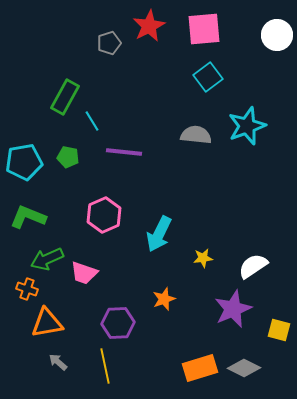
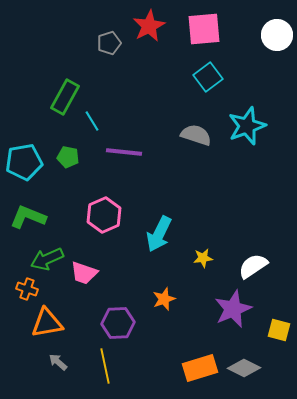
gray semicircle: rotated 12 degrees clockwise
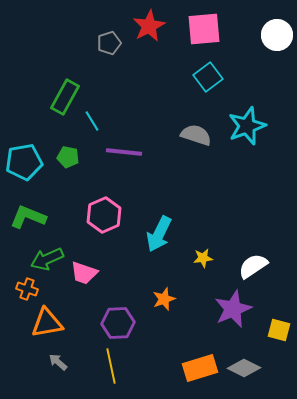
yellow line: moved 6 px right
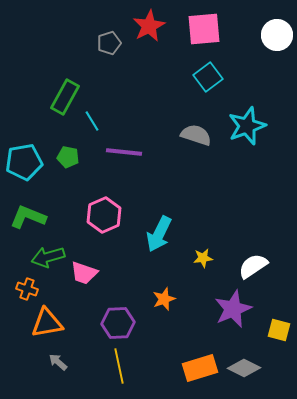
green arrow: moved 1 px right, 2 px up; rotated 8 degrees clockwise
yellow line: moved 8 px right
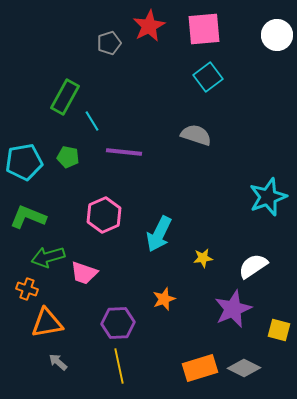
cyan star: moved 21 px right, 71 px down
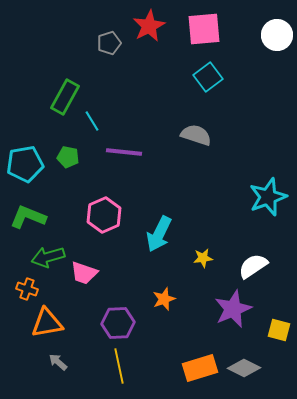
cyan pentagon: moved 1 px right, 2 px down
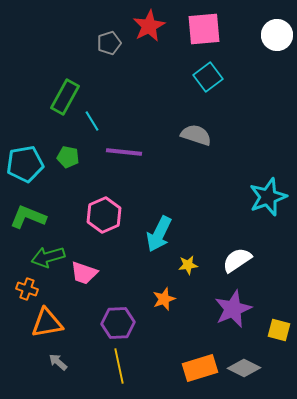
yellow star: moved 15 px left, 7 px down
white semicircle: moved 16 px left, 6 px up
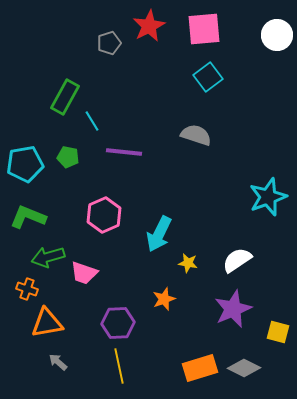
yellow star: moved 2 px up; rotated 18 degrees clockwise
yellow square: moved 1 px left, 2 px down
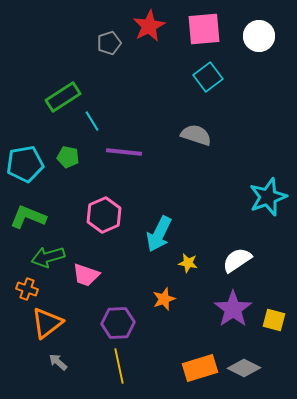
white circle: moved 18 px left, 1 px down
green rectangle: moved 2 px left; rotated 28 degrees clockwise
pink trapezoid: moved 2 px right, 2 px down
purple star: rotated 12 degrees counterclockwise
orange triangle: rotated 28 degrees counterclockwise
yellow square: moved 4 px left, 12 px up
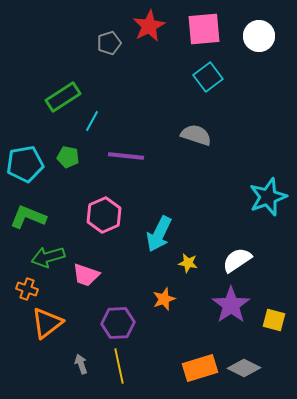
cyan line: rotated 60 degrees clockwise
purple line: moved 2 px right, 4 px down
purple star: moved 2 px left, 4 px up
gray arrow: moved 23 px right, 2 px down; rotated 30 degrees clockwise
